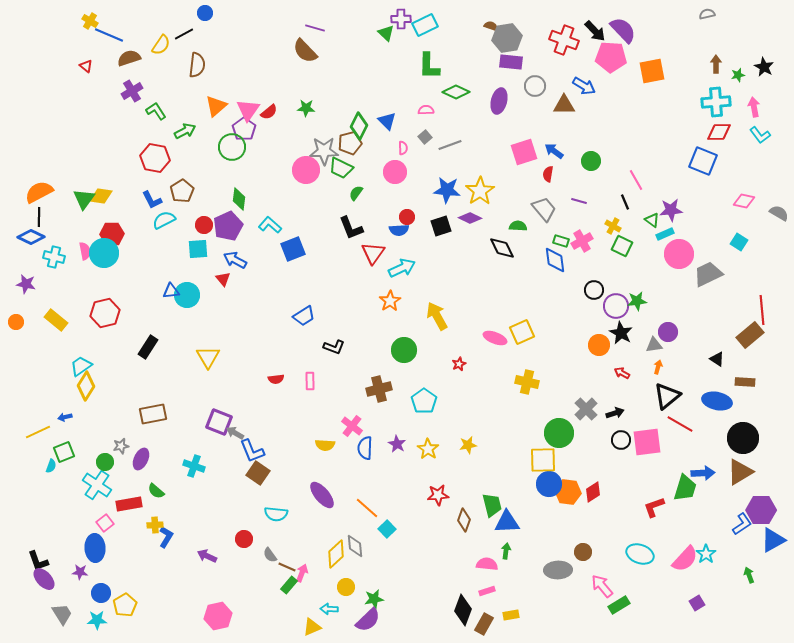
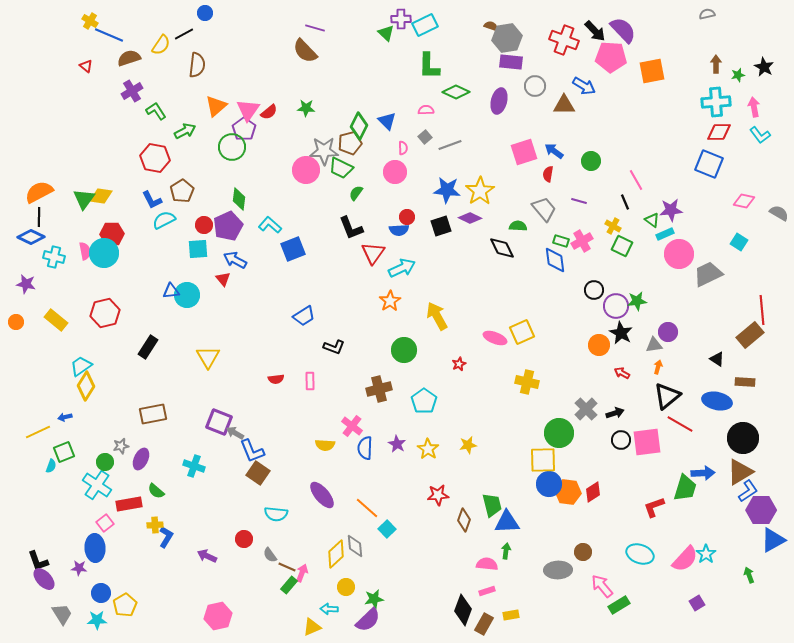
blue square at (703, 161): moved 6 px right, 3 px down
blue L-shape at (742, 524): moved 6 px right, 33 px up
purple star at (80, 572): moved 1 px left, 4 px up
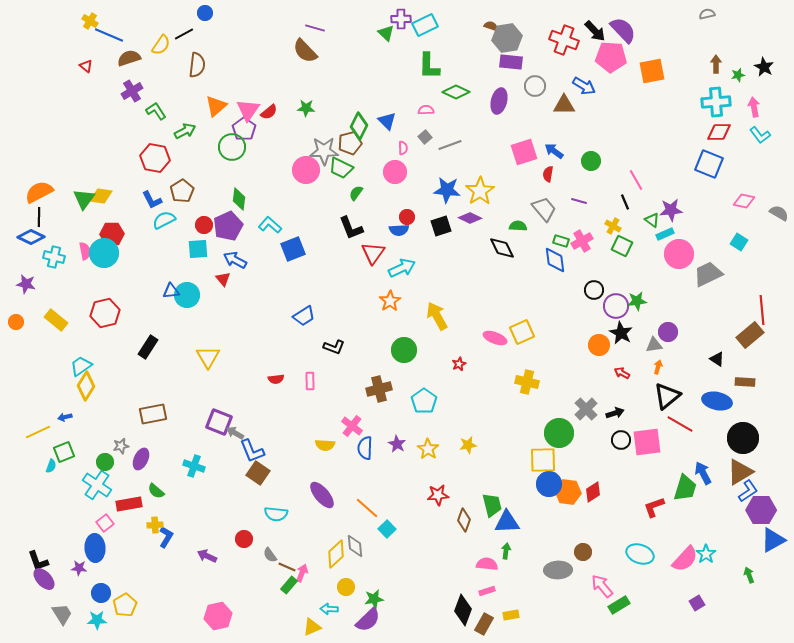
blue arrow at (703, 473): rotated 115 degrees counterclockwise
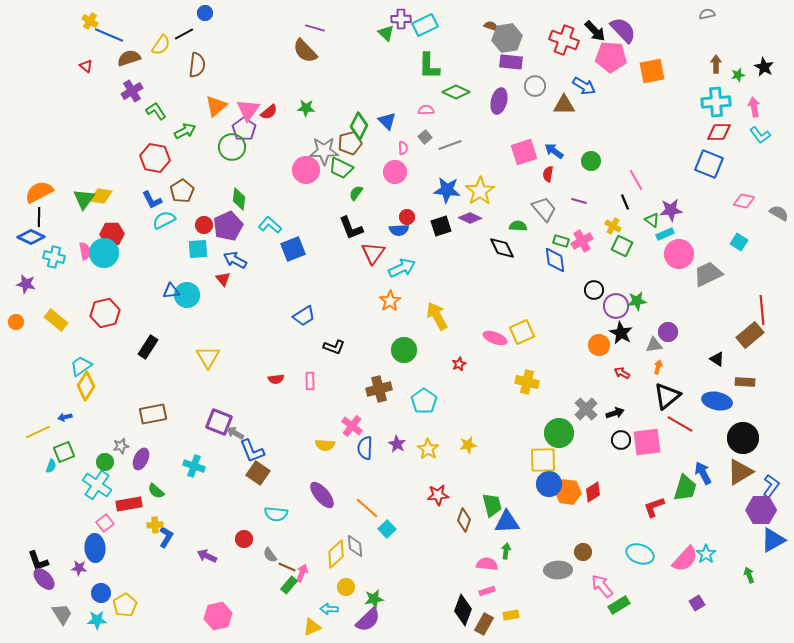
blue L-shape at (748, 491): moved 23 px right, 5 px up; rotated 20 degrees counterclockwise
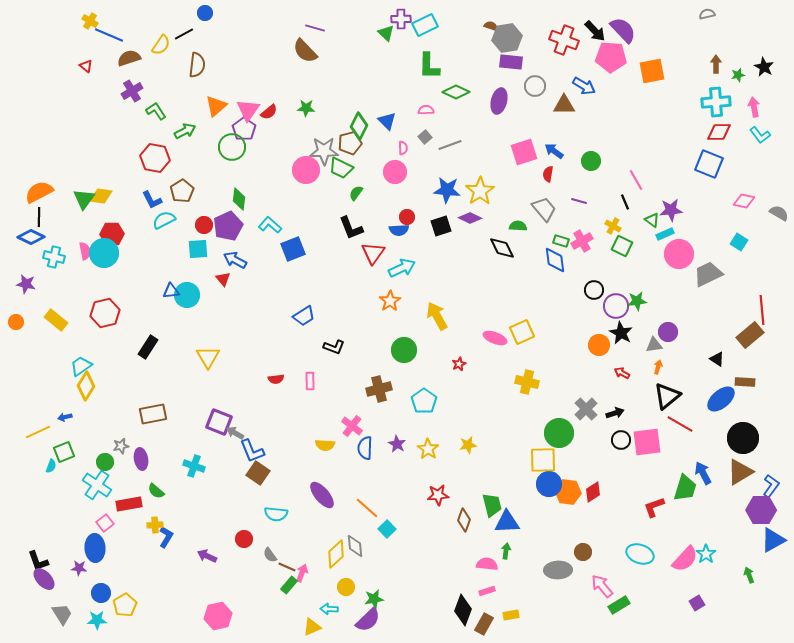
blue ellipse at (717, 401): moved 4 px right, 2 px up; rotated 52 degrees counterclockwise
purple ellipse at (141, 459): rotated 35 degrees counterclockwise
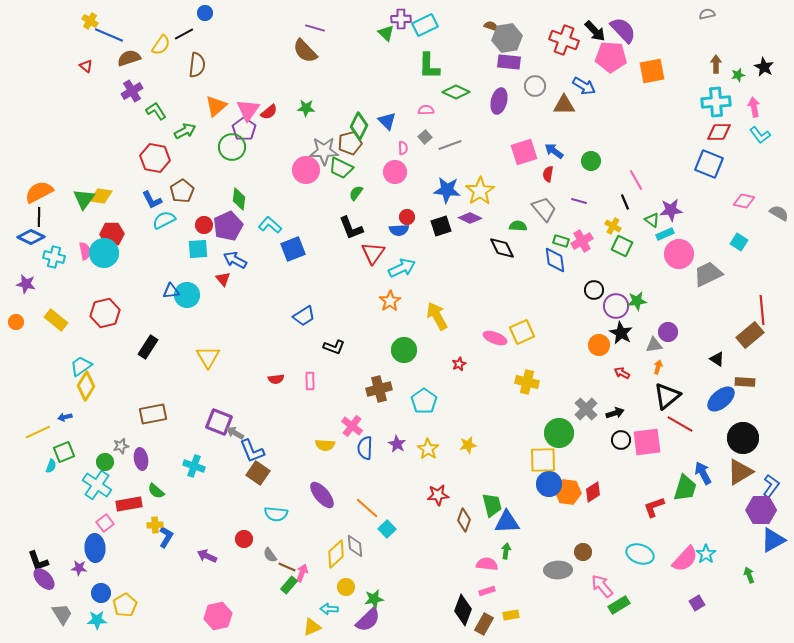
purple rectangle at (511, 62): moved 2 px left
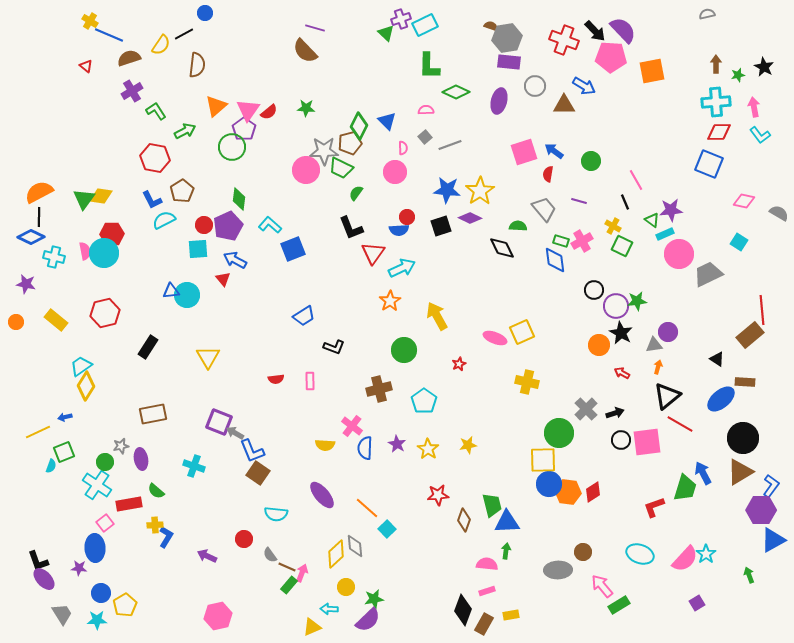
purple cross at (401, 19): rotated 18 degrees counterclockwise
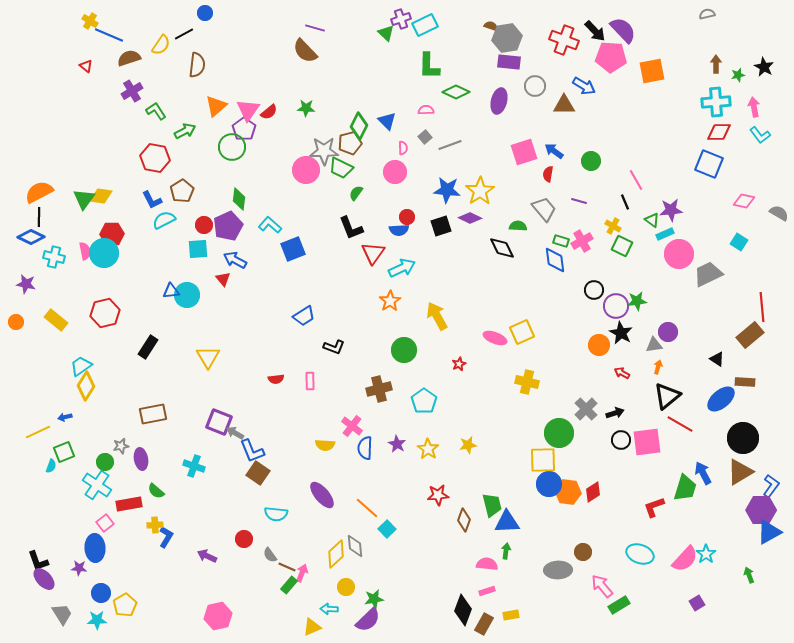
red line at (762, 310): moved 3 px up
blue triangle at (773, 540): moved 4 px left, 8 px up
